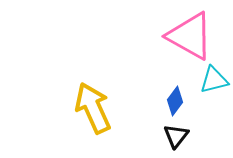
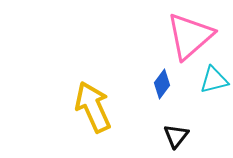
pink triangle: rotated 50 degrees clockwise
blue diamond: moved 13 px left, 17 px up
yellow arrow: moved 1 px up
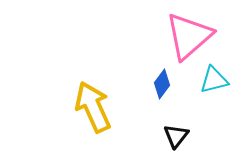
pink triangle: moved 1 px left
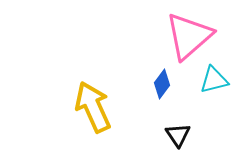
black triangle: moved 2 px right, 1 px up; rotated 12 degrees counterclockwise
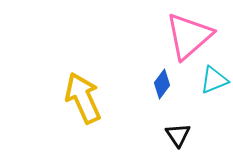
cyan triangle: rotated 8 degrees counterclockwise
yellow arrow: moved 10 px left, 9 px up
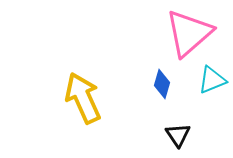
pink triangle: moved 3 px up
cyan triangle: moved 2 px left
blue diamond: rotated 20 degrees counterclockwise
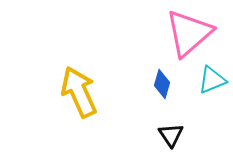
yellow arrow: moved 4 px left, 6 px up
black triangle: moved 7 px left
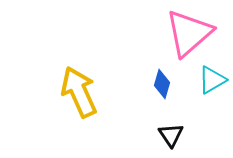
cyan triangle: rotated 8 degrees counterclockwise
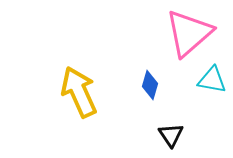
cyan triangle: rotated 40 degrees clockwise
blue diamond: moved 12 px left, 1 px down
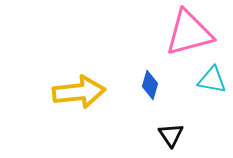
pink triangle: rotated 26 degrees clockwise
yellow arrow: rotated 108 degrees clockwise
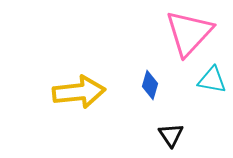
pink triangle: rotated 32 degrees counterclockwise
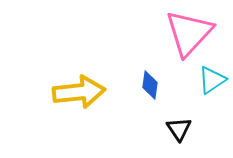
cyan triangle: rotated 44 degrees counterclockwise
blue diamond: rotated 8 degrees counterclockwise
black triangle: moved 8 px right, 6 px up
